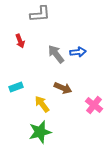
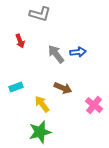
gray L-shape: rotated 20 degrees clockwise
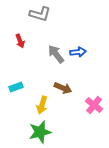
yellow arrow: moved 1 px down; rotated 126 degrees counterclockwise
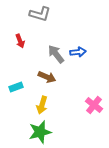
brown arrow: moved 16 px left, 11 px up
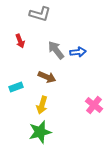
gray arrow: moved 4 px up
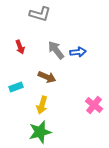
red arrow: moved 6 px down
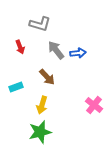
gray L-shape: moved 10 px down
blue arrow: moved 1 px down
brown arrow: rotated 24 degrees clockwise
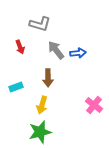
brown arrow: moved 1 px right, 1 px down; rotated 42 degrees clockwise
